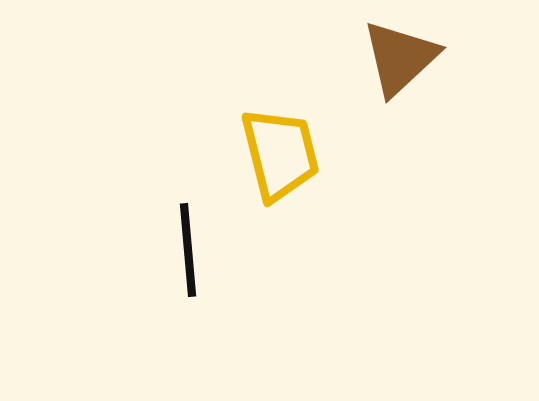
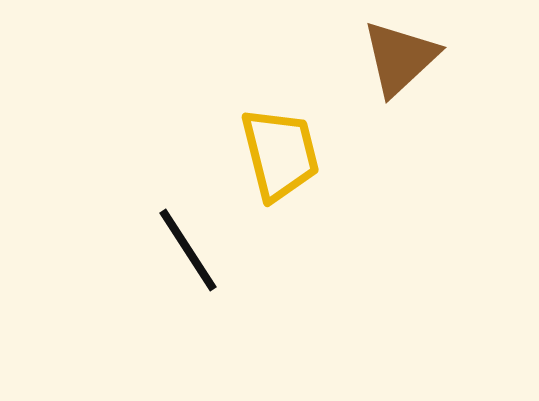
black line: rotated 28 degrees counterclockwise
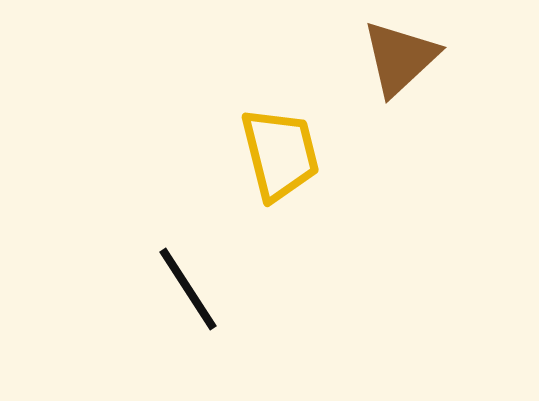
black line: moved 39 px down
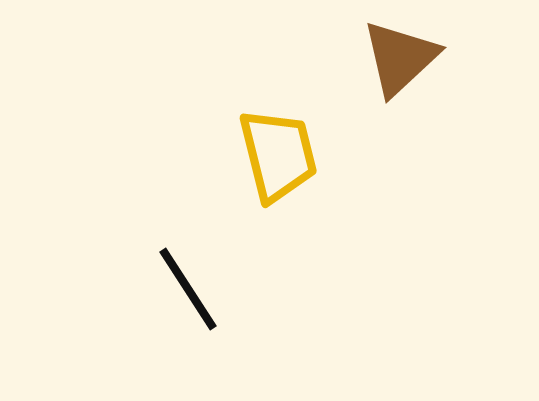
yellow trapezoid: moved 2 px left, 1 px down
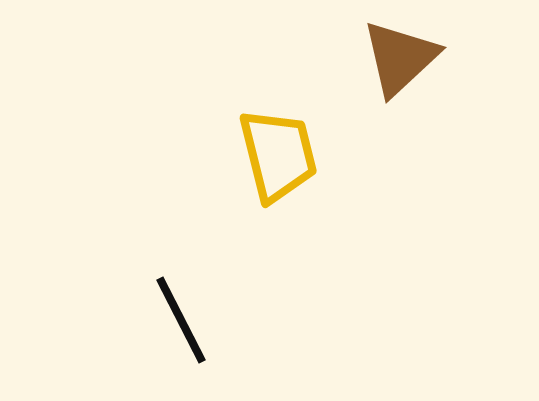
black line: moved 7 px left, 31 px down; rotated 6 degrees clockwise
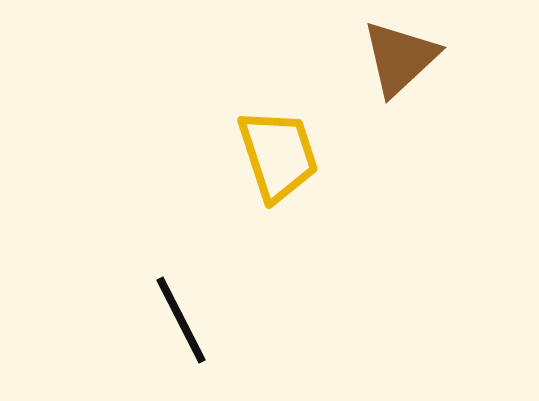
yellow trapezoid: rotated 4 degrees counterclockwise
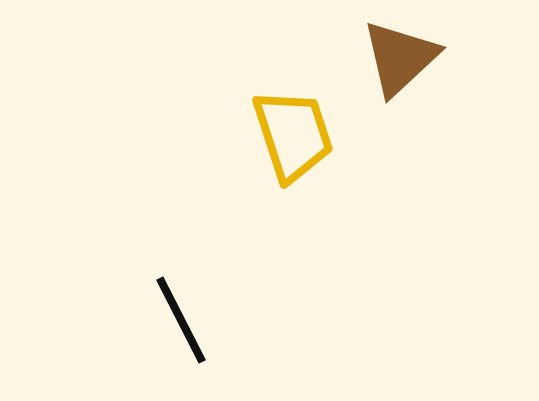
yellow trapezoid: moved 15 px right, 20 px up
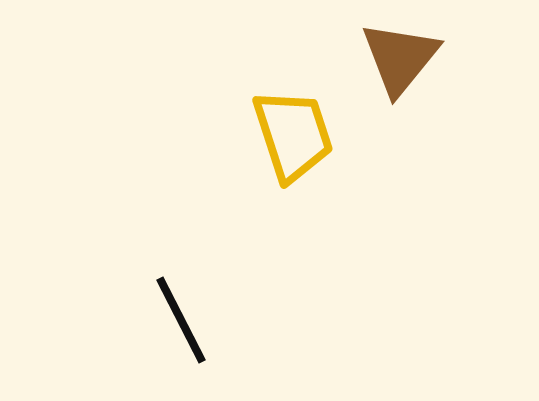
brown triangle: rotated 8 degrees counterclockwise
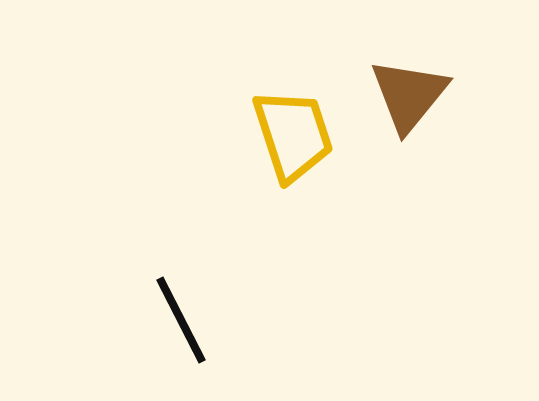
brown triangle: moved 9 px right, 37 px down
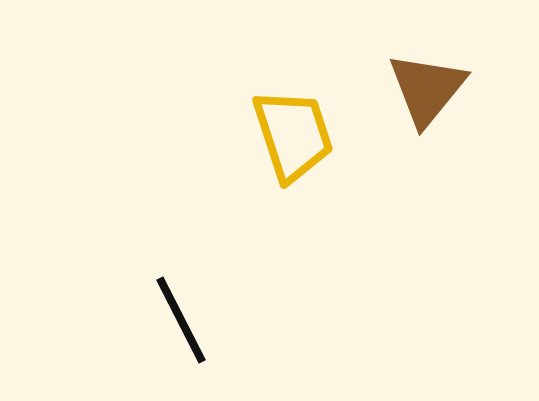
brown triangle: moved 18 px right, 6 px up
